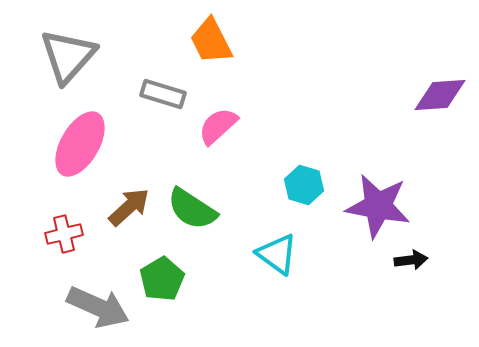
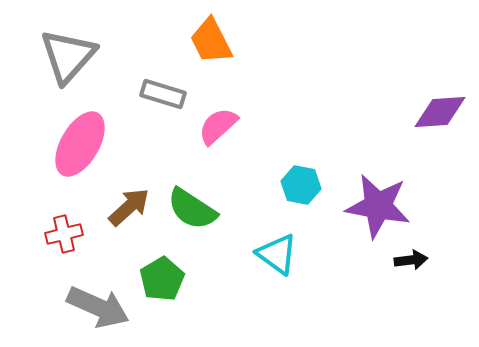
purple diamond: moved 17 px down
cyan hexagon: moved 3 px left; rotated 6 degrees counterclockwise
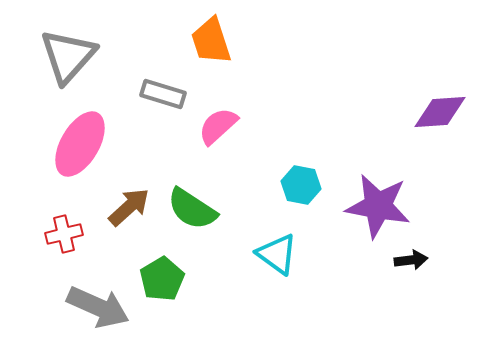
orange trapezoid: rotated 9 degrees clockwise
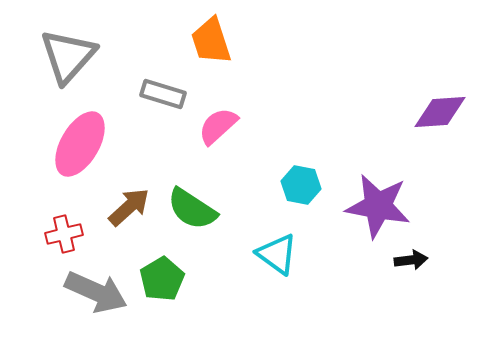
gray arrow: moved 2 px left, 15 px up
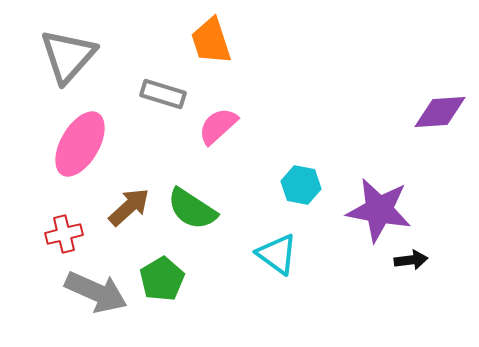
purple star: moved 1 px right, 4 px down
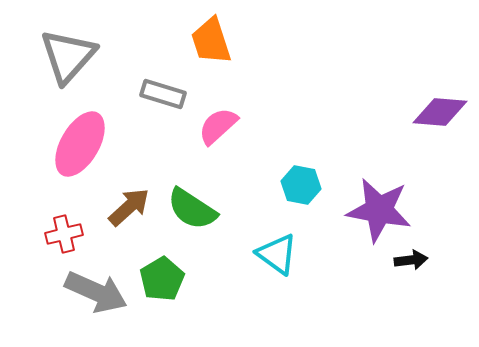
purple diamond: rotated 8 degrees clockwise
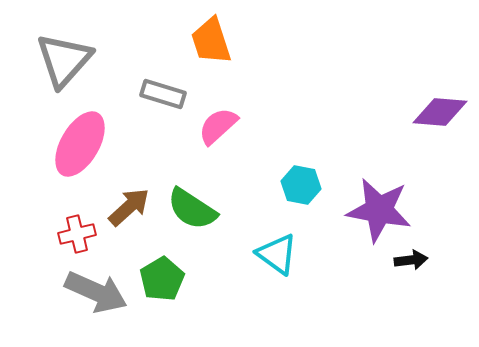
gray triangle: moved 4 px left, 4 px down
red cross: moved 13 px right
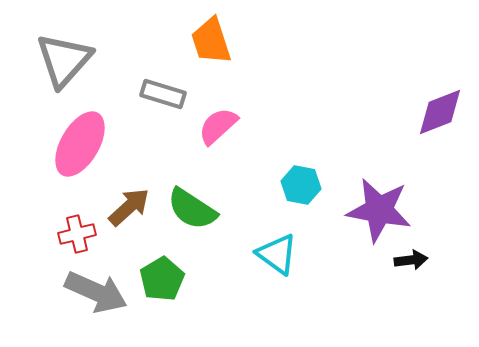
purple diamond: rotated 26 degrees counterclockwise
